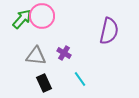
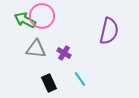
green arrow: moved 3 px right, 1 px down; rotated 105 degrees counterclockwise
gray triangle: moved 7 px up
black rectangle: moved 5 px right
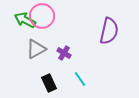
gray triangle: rotated 35 degrees counterclockwise
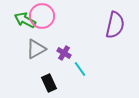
purple semicircle: moved 6 px right, 6 px up
cyan line: moved 10 px up
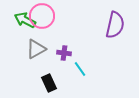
purple cross: rotated 24 degrees counterclockwise
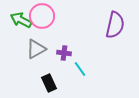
green arrow: moved 4 px left
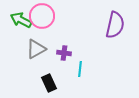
cyan line: rotated 42 degrees clockwise
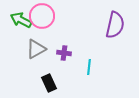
cyan line: moved 9 px right, 2 px up
